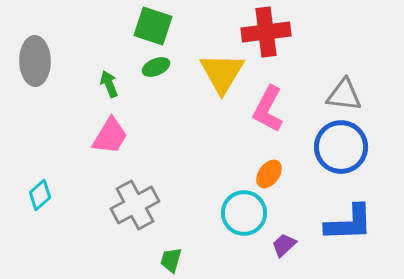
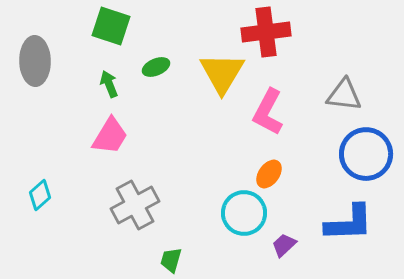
green square: moved 42 px left
pink L-shape: moved 3 px down
blue circle: moved 25 px right, 7 px down
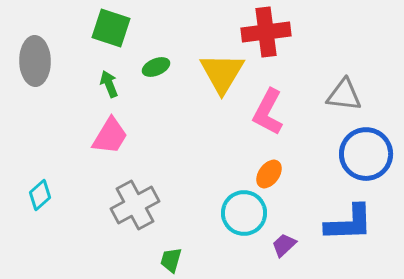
green square: moved 2 px down
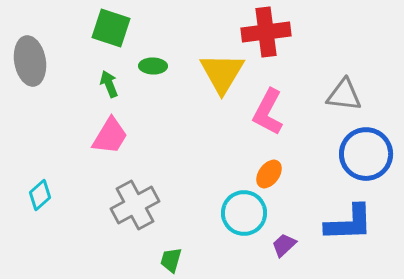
gray ellipse: moved 5 px left; rotated 9 degrees counterclockwise
green ellipse: moved 3 px left, 1 px up; rotated 24 degrees clockwise
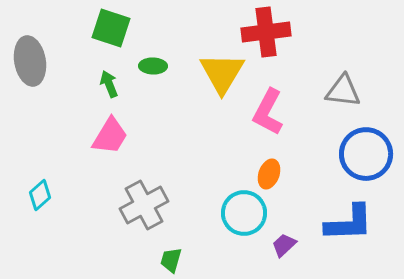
gray triangle: moved 1 px left, 4 px up
orange ellipse: rotated 16 degrees counterclockwise
gray cross: moved 9 px right
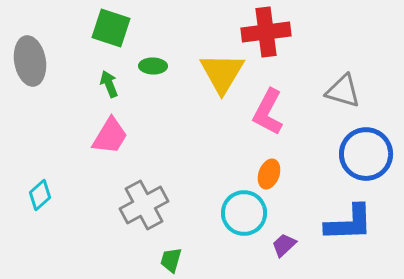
gray triangle: rotated 9 degrees clockwise
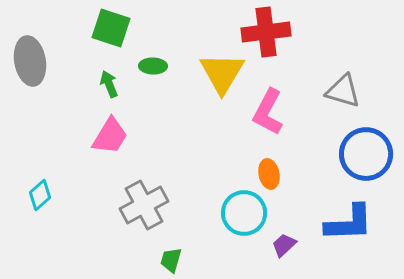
orange ellipse: rotated 32 degrees counterclockwise
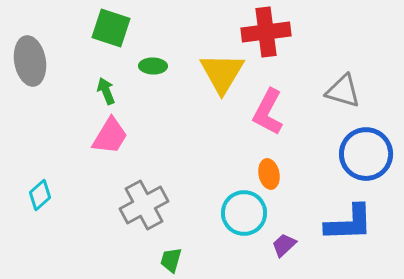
green arrow: moved 3 px left, 7 px down
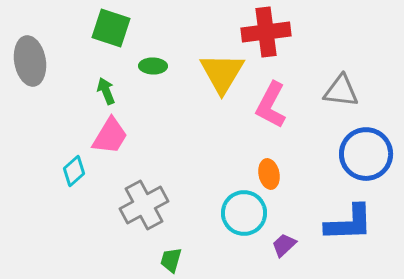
gray triangle: moved 2 px left; rotated 9 degrees counterclockwise
pink L-shape: moved 3 px right, 7 px up
cyan diamond: moved 34 px right, 24 px up
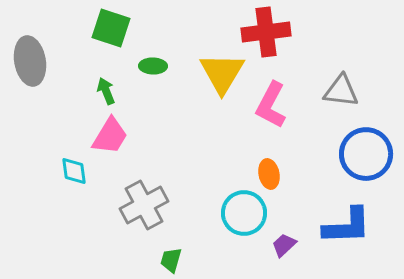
cyan diamond: rotated 56 degrees counterclockwise
blue L-shape: moved 2 px left, 3 px down
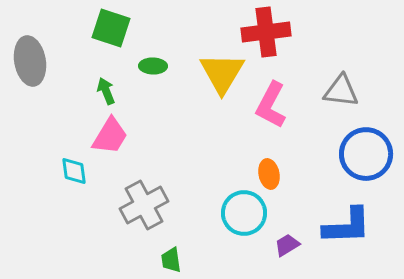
purple trapezoid: moved 3 px right; rotated 12 degrees clockwise
green trapezoid: rotated 24 degrees counterclockwise
